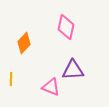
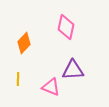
yellow line: moved 7 px right
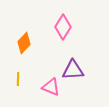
pink diamond: moved 3 px left; rotated 20 degrees clockwise
